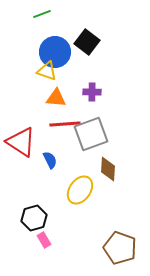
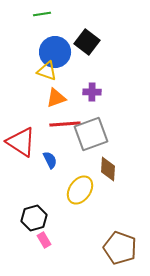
green line: rotated 12 degrees clockwise
orange triangle: rotated 25 degrees counterclockwise
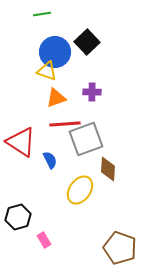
black square: rotated 10 degrees clockwise
gray square: moved 5 px left, 5 px down
black hexagon: moved 16 px left, 1 px up
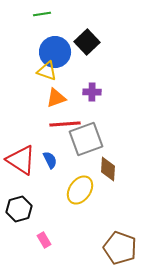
red triangle: moved 18 px down
black hexagon: moved 1 px right, 8 px up
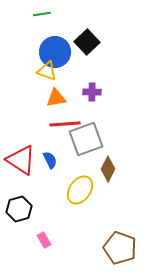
orange triangle: rotated 10 degrees clockwise
brown diamond: rotated 25 degrees clockwise
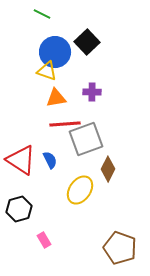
green line: rotated 36 degrees clockwise
